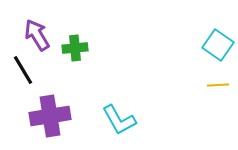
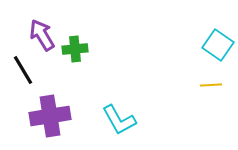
purple arrow: moved 5 px right
green cross: moved 1 px down
yellow line: moved 7 px left
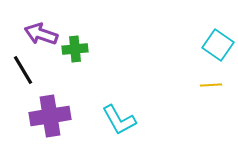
purple arrow: moved 1 px left, 1 px up; rotated 40 degrees counterclockwise
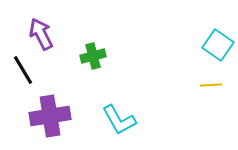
purple arrow: rotated 44 degrees clockwise
green cross: moved 18 px right, 7 px down; rotated 10 degrees counterclockwise
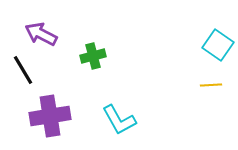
purple arrow: rotated 36 degrees counterclockwise
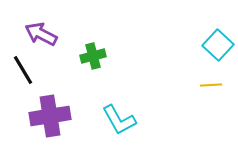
cyan square: rotated 8 degrees clockwise
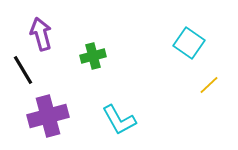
purple arrow: rotated 48 degrees clockwise
cyan square: moved 29 px left, 2 px up; rotated 8 degrees counterclockwise
yellow line: moved 2 px left; rotated 40 degrees counterclockwise
purple cross: moved 2 px left; rotated 6 degrees counterclockwise
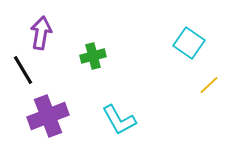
purple arrow: moved 1 px up; rotated 24 degrees clockwise
purple cross: rotated 6 degrees counterclockwise
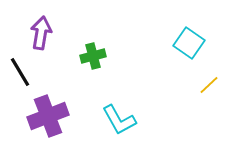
black line: moved 3 px left, 2 px down
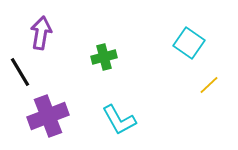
green cross: moved 11 px right, 1 px down
